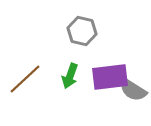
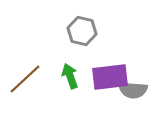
green arrow: rotated 140 degrees clockwise
gray semicircle: rotated 28 degrees counterclockwise
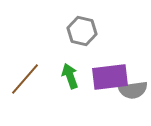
brown line: rotated 6 degrees counterclockwise
gray semicircle: rotated 12 degrees counterclockwise
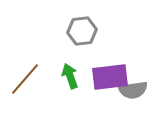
gray hexagon: rotated 20 degrees counterclockwise
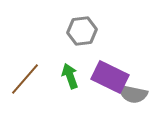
purple rectangle: rotated 33 degrees clockwise
gray semicircle: moved 4 px down; rotated 20 degrees clockwise
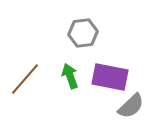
gray hexagon: moved 1 px right, 2 px down
purple rectangle: rotated 15 degrees counterclockwise
gray semicircle: moved 2 px left, 12 px down; rotated 56 degrees counterclockwise
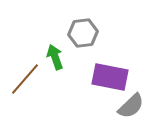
green arrow: moved 15 px left, 19 px up
